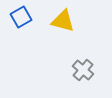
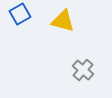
blue square: moved 1 px left, 3 px up
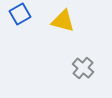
gray cross: moved 2 px up
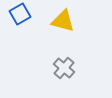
gray cross: moved 19 px left
